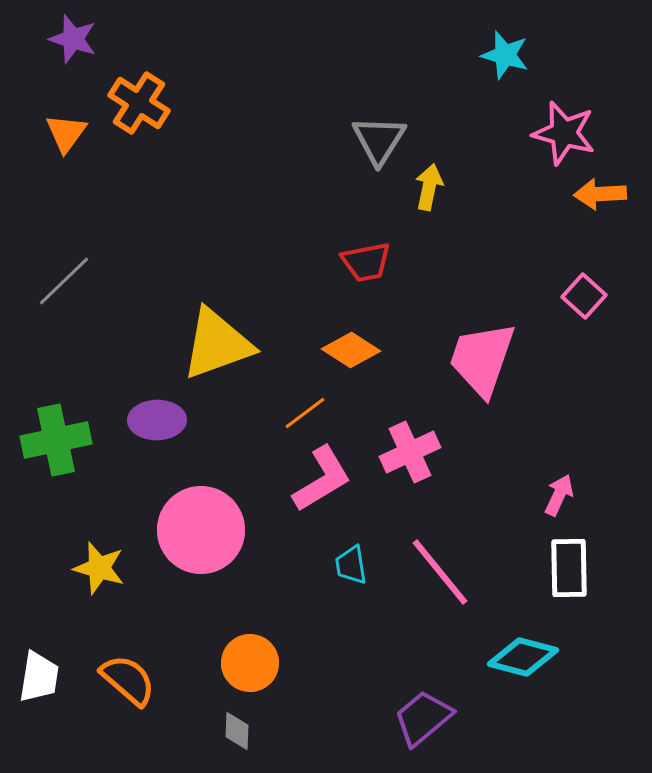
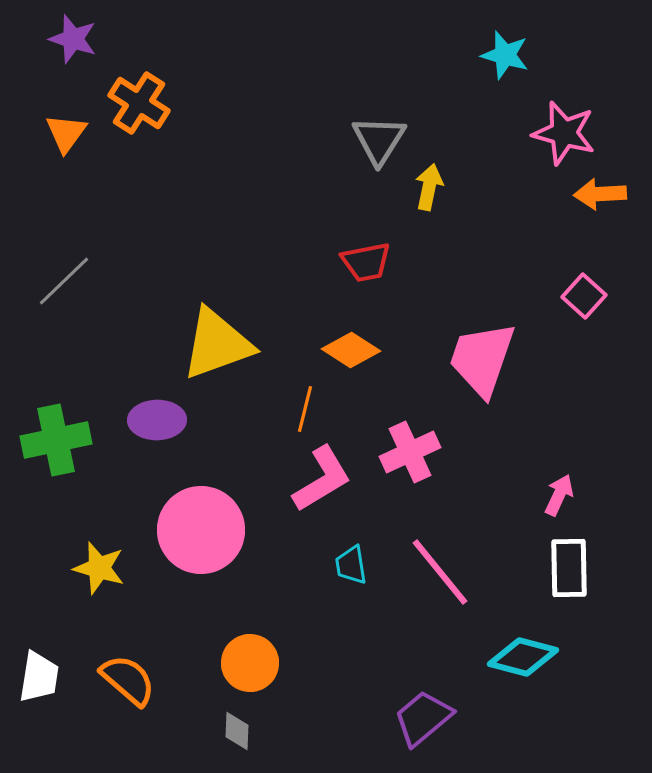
orange line: moved 4 px up; rotated 39 degrees counterclockwise
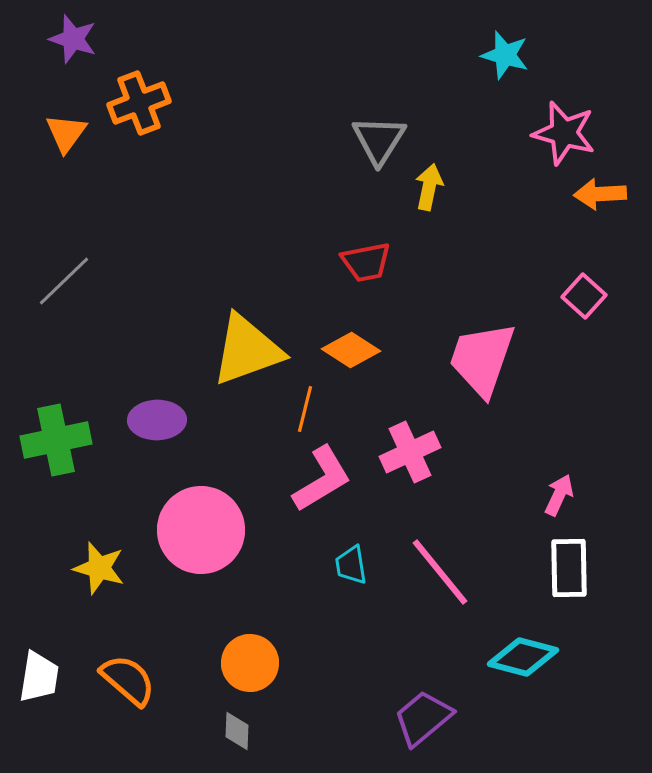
orange cross: rotated 36 degrees clockwise
yellow triangle: moved 30 px right, 6 px down
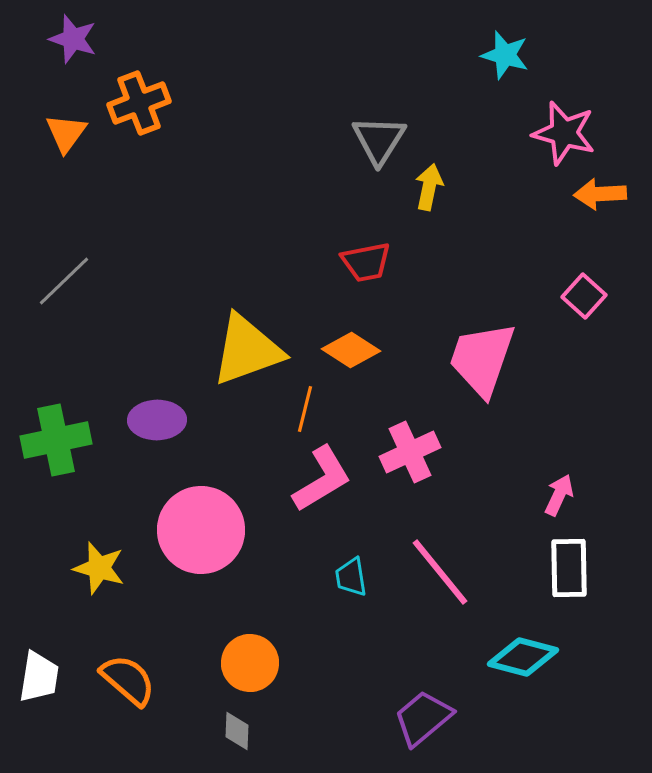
cyan trapezoid: moved 12 px down
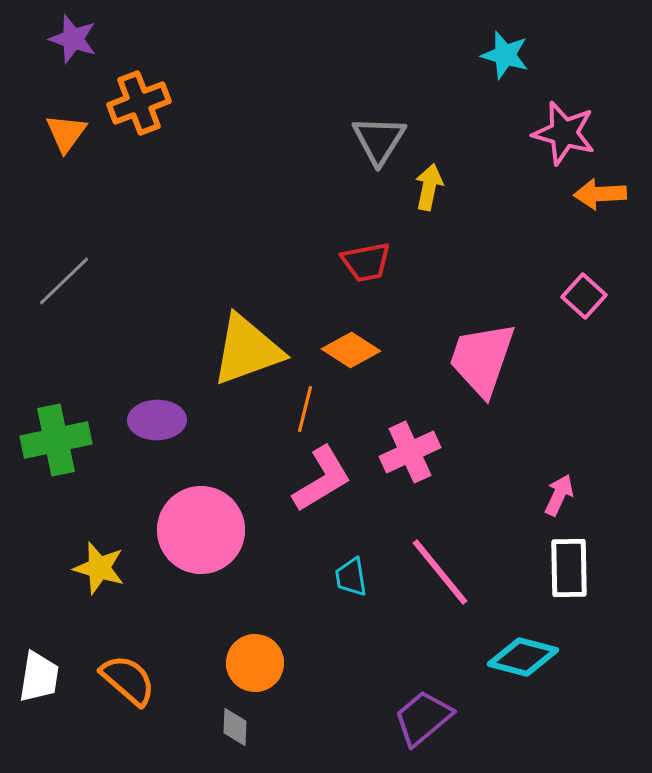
orange circle: moved 5 px right
gray diamond: moved 2 px left, 4 px up
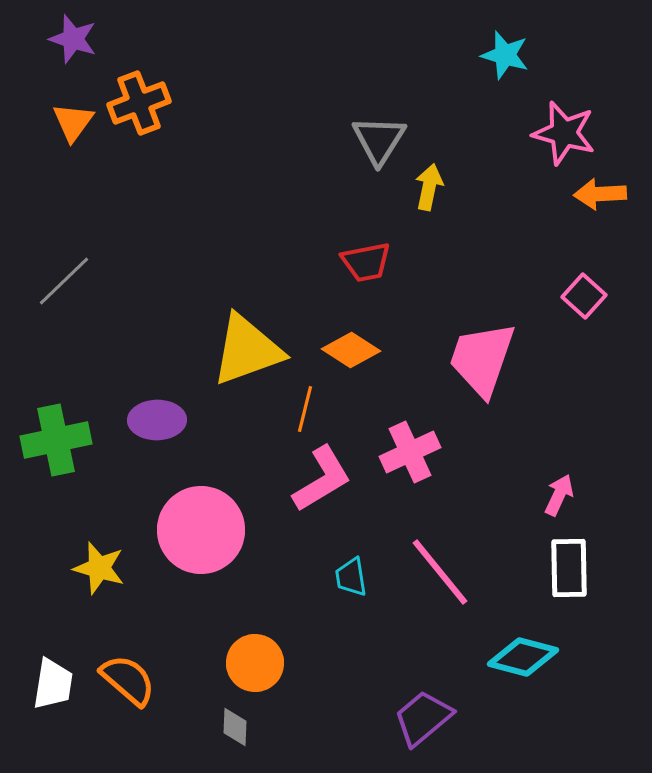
orange triangle: moved 7 px right, 11 px up
white trapezoid: moved 14 px right, 7 px down
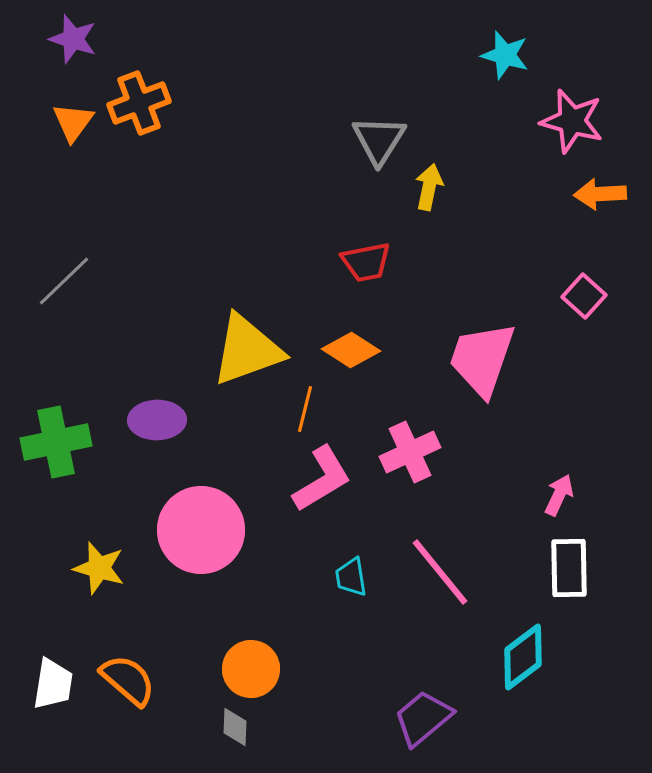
pink star: moved 8 px right, 12 px up
green cross: moved 2 px down
cyan diamond: rotated 52 degrees counterclockwise
orange circle: moved 4 px left, 6 px down
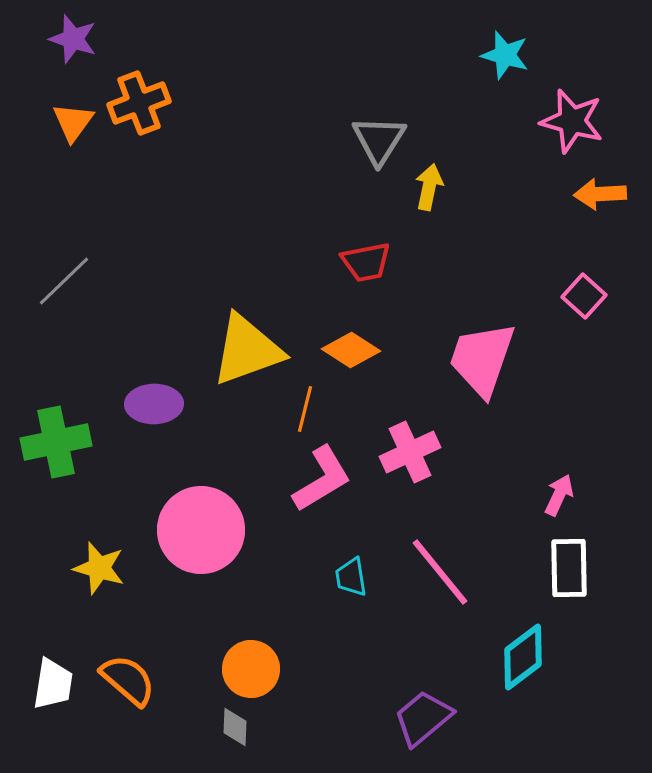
purple ellipse: moved 3 px left, 16 px up
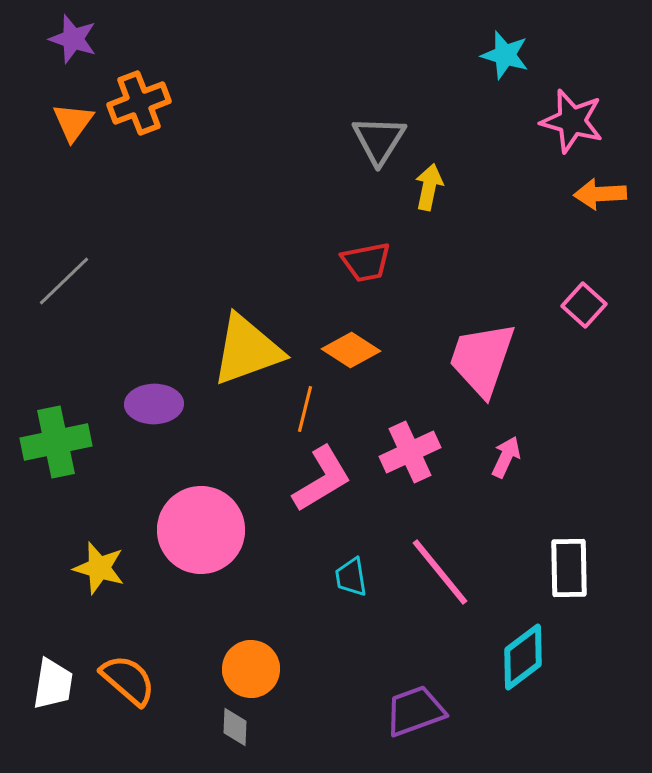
pink square: moved 9 px down
pink arrow: moved 53 px left, 38 px up
purple trapezoid: moved 8 px left, 7 px up; rotated 20 degrees clockwise
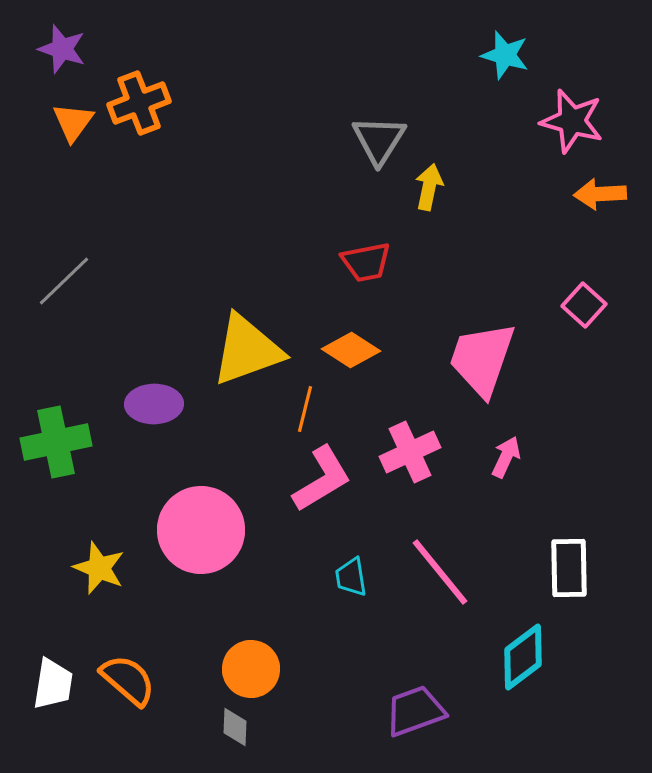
purple star: moved 11 px left, 10 px down
yellow star: rotated 6 degrees clockwise
